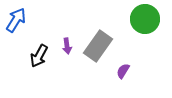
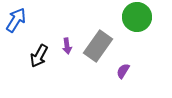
green circle: moved 8 px left, 2 px up
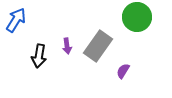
black arrow: rotated 20 degrees counterclockwise
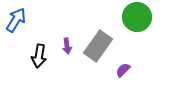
purple semicircle: moved 1 px up; rotated 14 degrees clockwise
